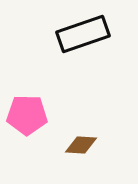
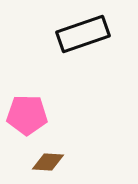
brown diamond: moved 33 px left, 17 px down
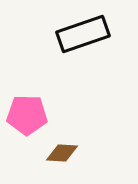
brown diamond: moved 14 px right, 9 px up
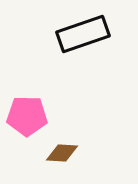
pink pentagon: moved 1 px down
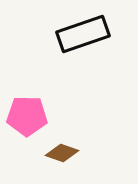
brown diamond: rotated 16 degrees clockwise
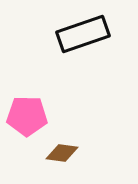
brown diamond: rotated 12 degrees counterclockwise
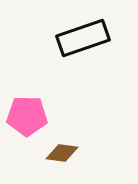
black rectangle: moved 4 px down
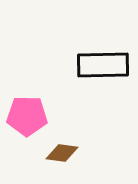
black rectangle: moved 20 px right, 27 px down; rotated 18 degrees clockwise
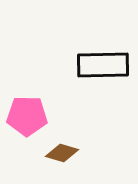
brown diamond: rotated 8 degrees clockwise
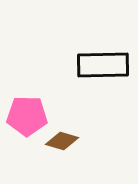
brown diamond: moved 12 px up
